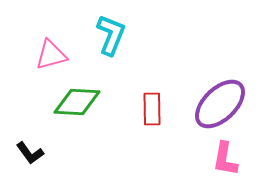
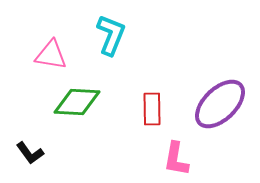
pink triangle: rotated 24 degrees clockwise
pink L-shape: moved 49 px left
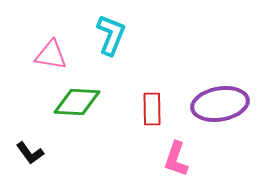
purple ellipse: rotated 34 degrees clockwise
pink L-shape: rotated 9 degrees clockwise
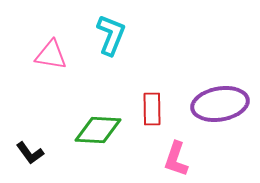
green diamond: moved 21 px right, 28 px down
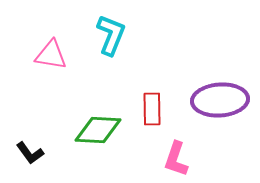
purple ellipse: moved 4 px up; rotated 6 degrees clockwise
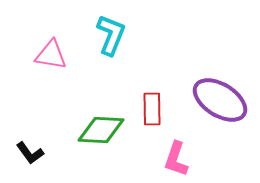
purple ellipse: rotated 36 degrees clockwise
green diamond: moved 3 px right
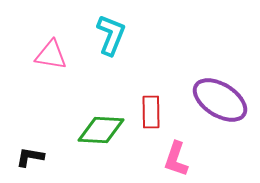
red rectangle: moved 1 px left, 3 px down
black L-shape: moved 4 px down; rotated 136 degrees clockwise
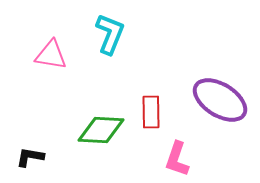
cyan L-shape: moved 1 px left, 1 px up
pink L-shape: moved 1 px right
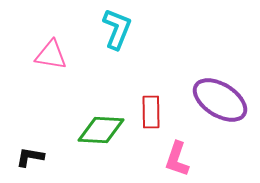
cyan L-shape: moved 7 px right, 5 px up
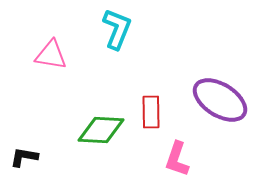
black L-shape: moved 6 px left
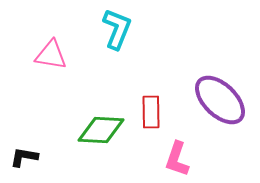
purple ellipse: rotated 12 degrees clockwise
